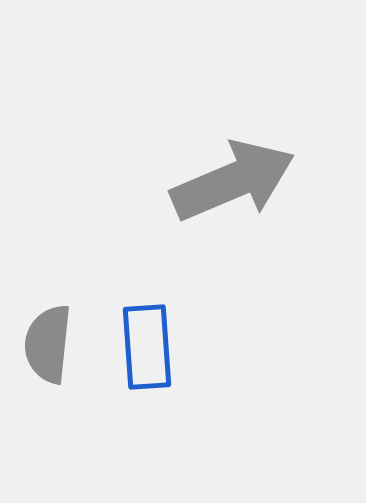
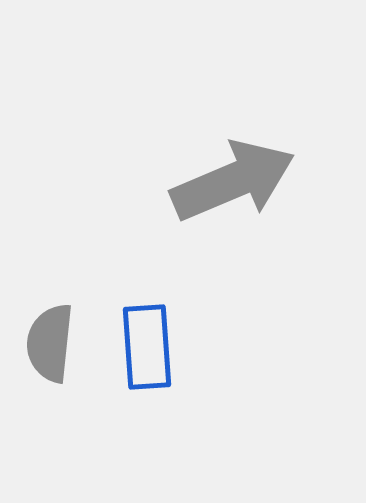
gray semicircle: moved 2 px right, 1 px up
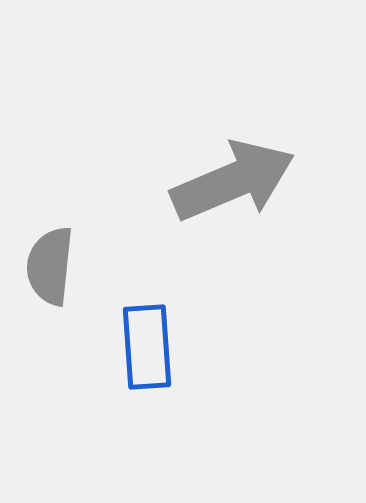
gray semicircle: moved 77 px up
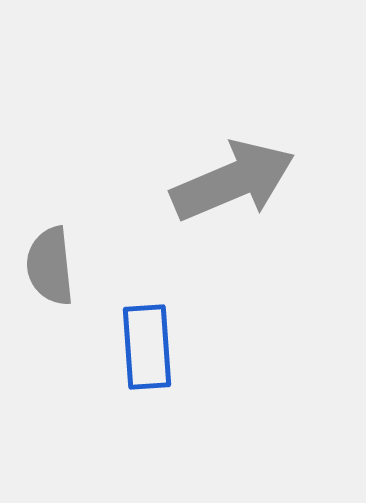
gray semicircle: rotated 12 degrees counterclockwise
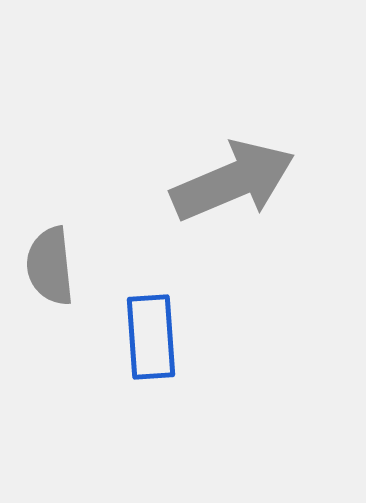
blue rectangle: moved 4 px right, 10 px up
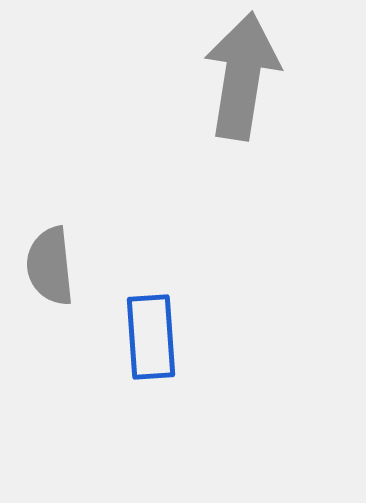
gray arrow: moved 9 px right, 105 px up; rotated 58 degrees counterclockwise
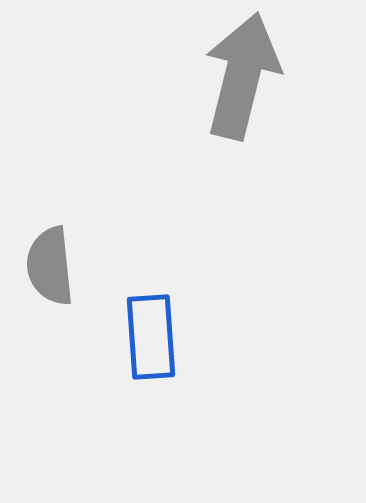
gray arrow: rotated 5 degrees clockwise
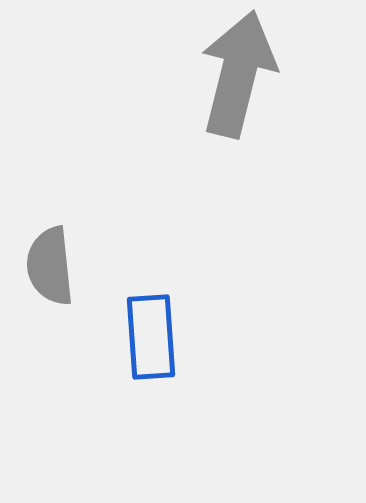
gray arrow: moved 4 px left, 2 px up
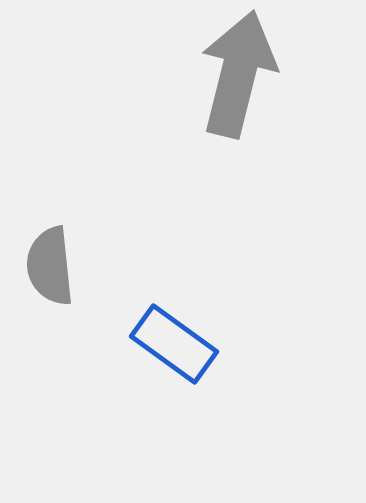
blue rectangle: moved 23 px right, 7 px down; rotated 50 degrees counterclockwise
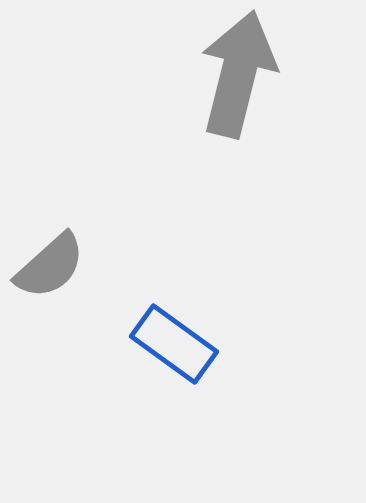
gray semicircle: rotated 126 degrees counterclockwise
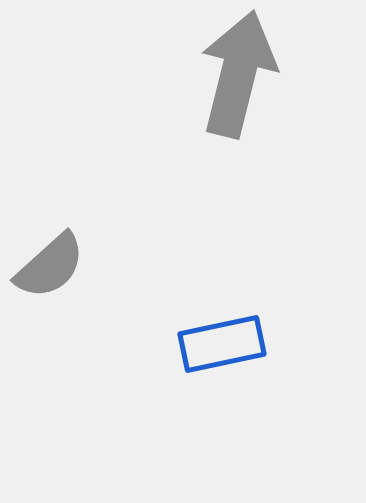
blue rectangle: moved 48 px right; rotated 48 degrees counterclockwise
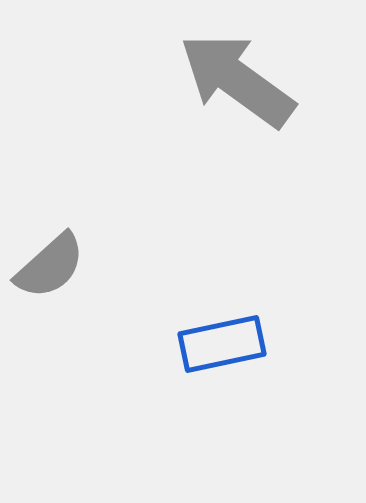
gray arrow: moved 1 px left, 6 px down; rotated 68 degrees counterclockwise
